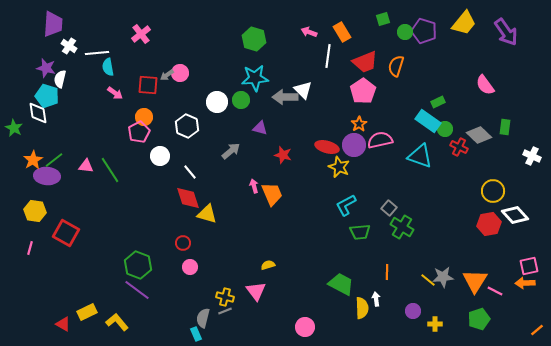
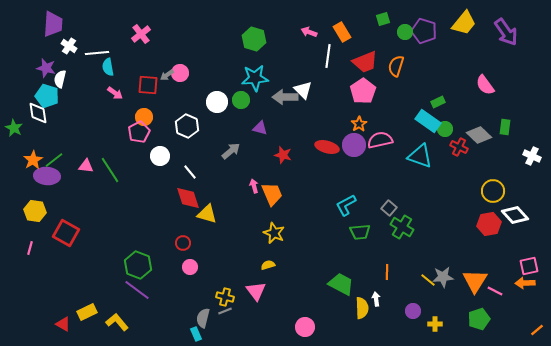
yellow star at (339, 167): moved 65 px left, 66 px down
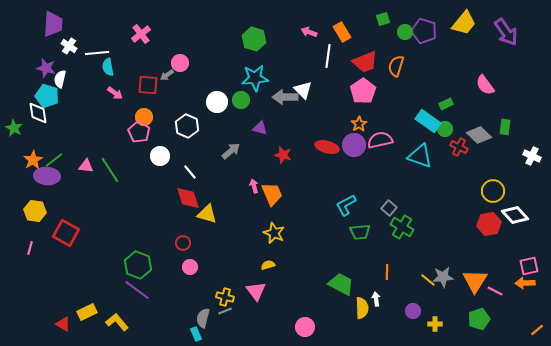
pink circle at (180, 73): moved 10 px up
green rectangle at (438, 102): moved 8 px right, 2 px down
pink pentagon at (139, 132): rotated 15 degrees counterclockwise
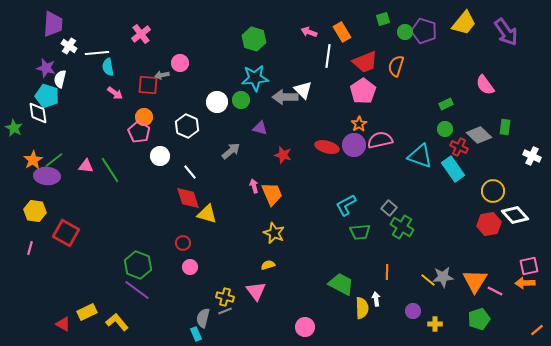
gray arrow at (167, 75): moved 5 px left; rotated 24 degrees clockwise
cyan rectangle at (428, 121): moved 25 px right, 48 px down; rotated 20 degrees clockwise
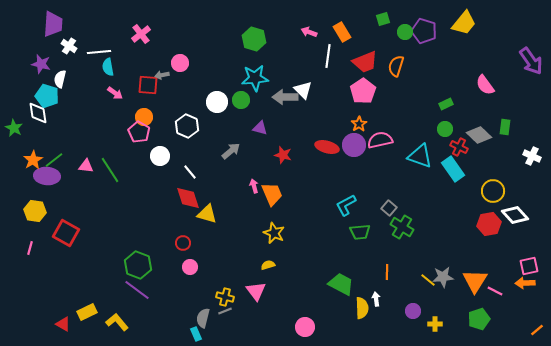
purple arrow at (506, 32): moved 25 px right, 29 px down
white line at (97, 53): moved 2 px right, 1 px up
purple star at (46, 68): moved 5 px left, 4 px up
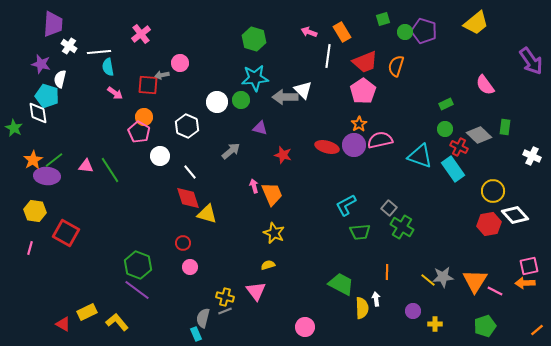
yellow trapezoid at (464, 23): moved 12 px right; rotated 12 degrees clockwise
green pentagon at (479, 319): moved 6 px right, 7 px down
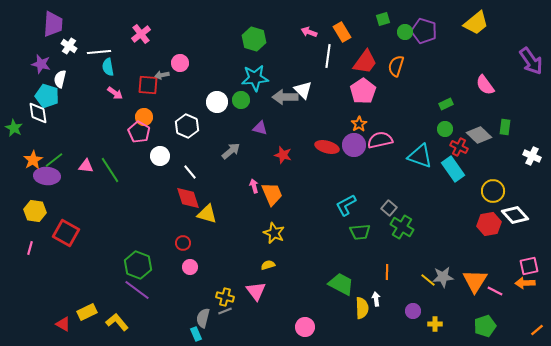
red trapezoid at (365, 62): rotated 32 degrees counterclockwise
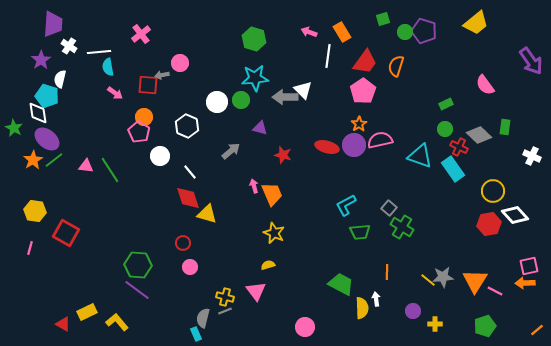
purple star at (41, 64): moved 4 px up; rotated 24 degrees clockwise
purple ellipse at (47, 176): moved 37 px up; rotated 35 degrees clockwise
green hexagon at (138, 265): rotated 16 degrees counterclockwise
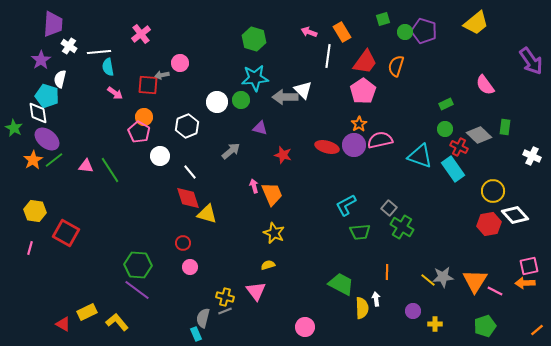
white hexagon at (187, 126): rotated 15 degrees clockwise
